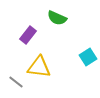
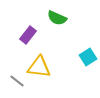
gray line: moved 1 px right, 1 px up
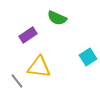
purple rectangle: rotated 18 degrees clockwise
gray line: rotated 14 degrees clockwise
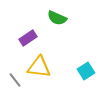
purple rectangle: moved 3 px down
cyan square: moved 2 px left, 14 px down
gray line: moved 2 px left, 1 px up
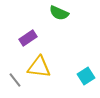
green semicircle: moved 2 px right, 5 px up
cyan square: moved 5 px down
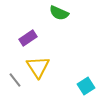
yellow triangle: moved 1 px left; rotated 50 degrees clockwise
cyan square: moved 10 px down
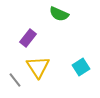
green semicircle: moved 1 px down
purple rectangle: rotated 18 degrees counterclockwise
cyan square: moved 5 px left, 19 px up
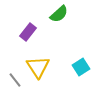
green semicircle: rotated 66 degrees counterclockwise
purple rectangle: moved 6 px up
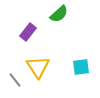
cyan square: rotated 24 degrees clockwise
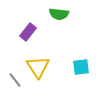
green semicircle: rotated 48 degrees clockwise
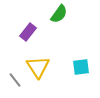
green semicircle: rotated 60 degrees counterclockwise
